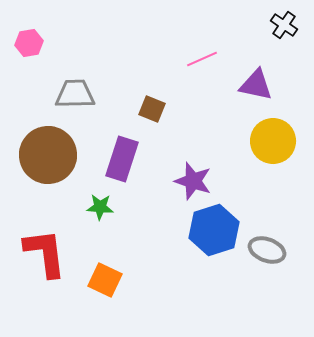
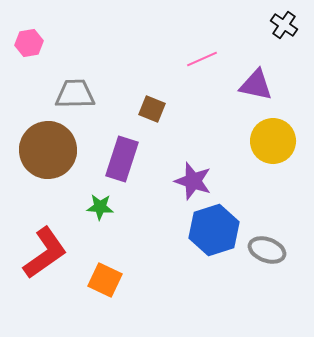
brown circle: moved 5 px up
red L-shape: rotated 62 degrees clockwise
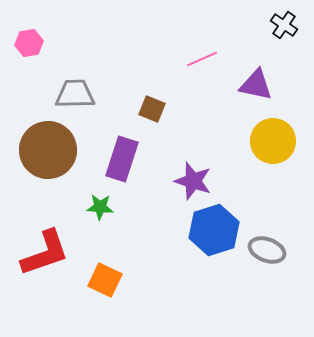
red L-shape: rotated 16 degrees clockwise
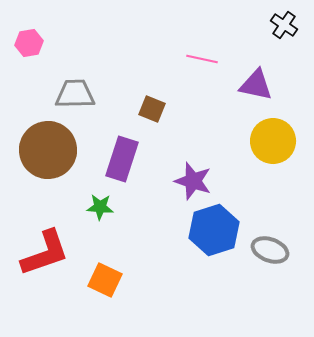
pink line: rotated 36 degrees clockwise
gray ellipse: moved 3 px right
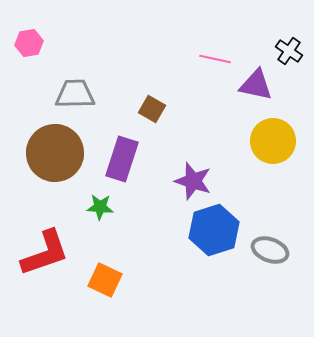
black cross: moved 5 px right, 26 px down
pink line: moved 13 px right
brown square: rotated 8 degrees clockwise
brown circle: moved 7 px right, 3 px down
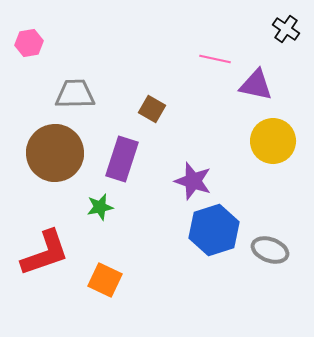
black cross: moved 3 px left, 22 px up
green star: rotated 16 degrees counterclockwise
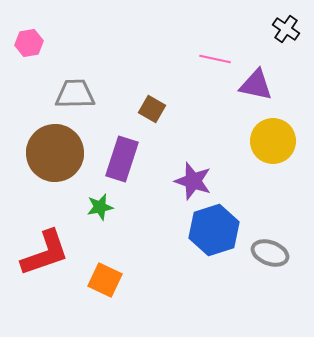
gray ellipse: moved 3 px down
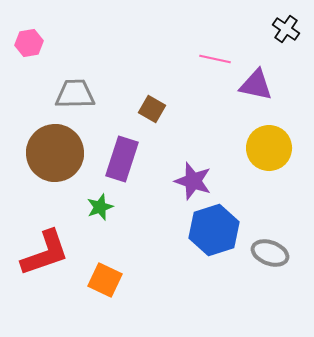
yellow circle: moved 4 px left, 7 px down
green star: rotated 8 degrees counterclockwise
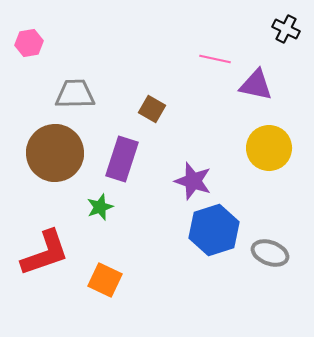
black cross: rotated 8 degrees counterclockwise
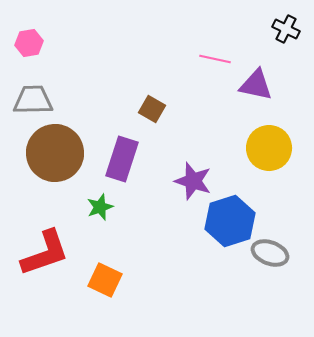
gray trapezoid: moved 42 px left, 6 px down
blue hexagon: moved 16 px right, 9 px up
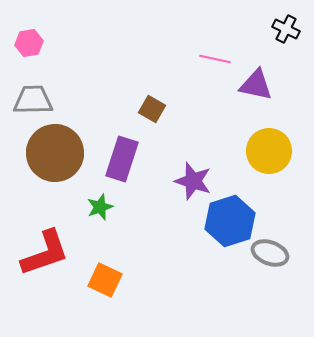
yellow circle: moved 3 px down
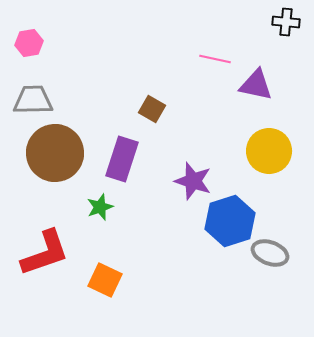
black cross: moved 7 px up; rotated 20 degrees counterclockwise
